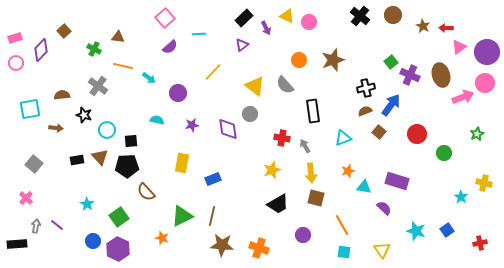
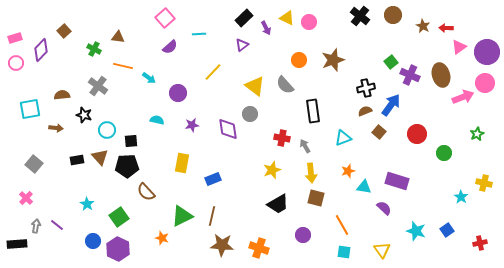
yellow triangle at (287, 16): moved 2 px down
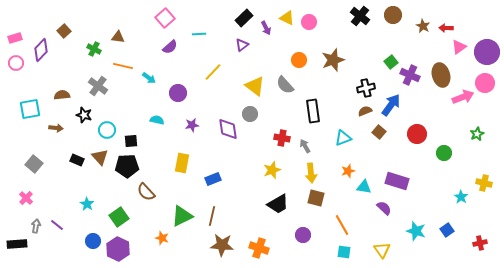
black rectangle at (77, 160): rotated 32 degrees clockwise
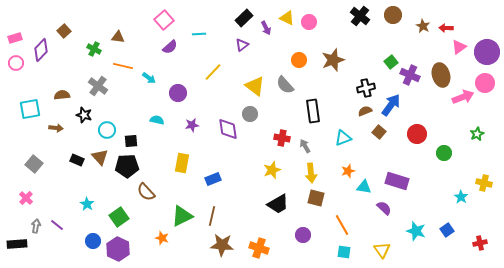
pink square at (165, 18): moved 1 px left, 2 px down
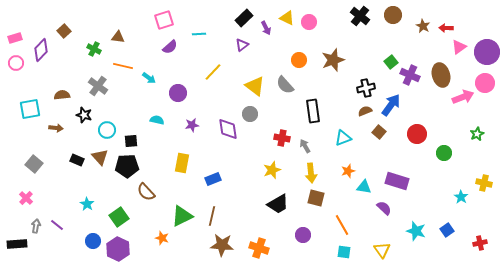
pink square at (164, 20): rotated 24 degrees clockwise
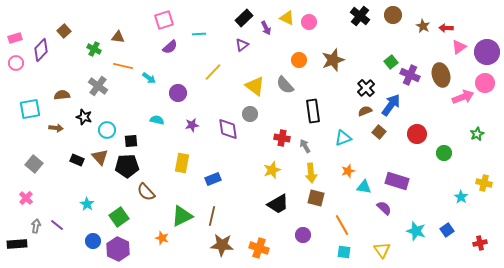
black cross at (366, 88): rotated 30 degrees counterclockwise
black star at (84, 115): moved 2 px down
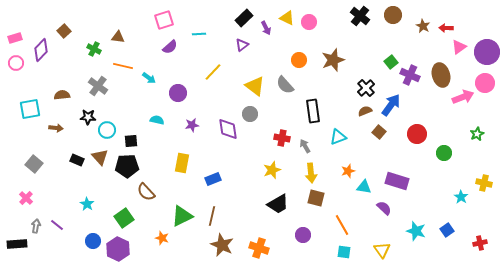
black star at (84, 117): moved 4 px right; rotated 14 degrees counterclockwise
cyan triangle at (343, 138): moved 5 px left, 1 px up
green square at (119, 217): moved 5 px right, 1 px down
brown star at (222, 245): rotated 20 degrees clockwise
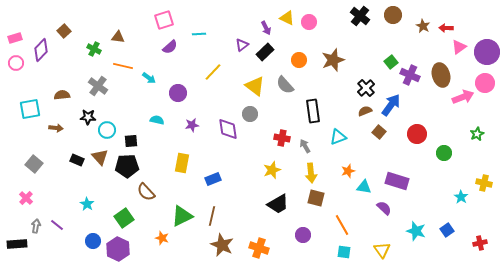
black rectangle at (244, 18): moved 21 px right, 34 px down
